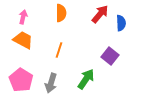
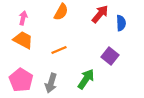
orange semicircle: moved 1 px up; rotated 30 degrees clockwise
pink arrow: moved 1 px down
orange line: rotated 49 degrees clockwise
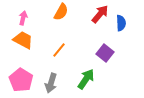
orange line: rotated 28 degrees counterclockwise
purple square: moved 5 px left, 3 px up
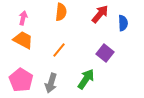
orange semicircle: rotated 24 degrees counterclockwise
blue semicircle: moved 2 px right
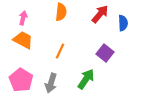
orange line: moved 1 px right, 1 px down; rotated 14 degrees counterclockwise
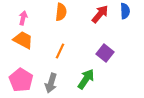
blue semicircle: moved 2 px right, 12 px up
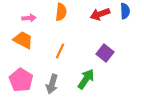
red arrow: rotated 150 degrees counterclockwise
pink arrow: moved 6 px right; rotated 72 degrees clockwise
gray arrow: moved 1 px right, 1 px down
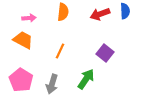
orange semicircle: moved 2 px right
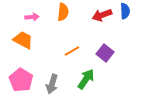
red arrow: moved 2 px right, 1 px down
pink arrow: moved 3 px right, 1 px up
orange line: moved 12 px right; rotated 35 degrees clockwise
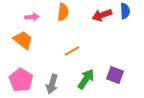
orange trapezoid: rotated 10 degrees clockwise
purple square: moved 10 px right, 22 px down; rotated 18 degrees counterclockwise
